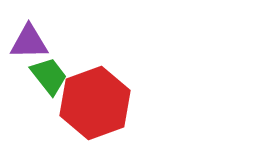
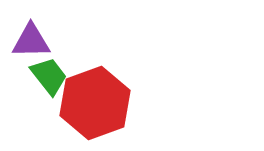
purple triangle: moved 2 px right, 1 px up
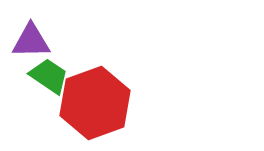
green trapezoid: rotated 18 degrees counterclockwise
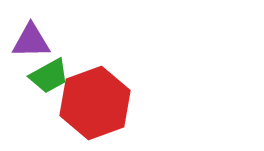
green trapezoid: rotated 117 degrees clockwise
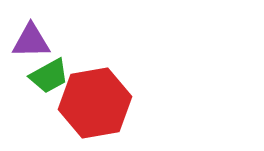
red hexagon: rotated 10 degrees clockwise
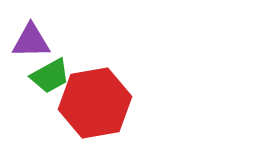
green trapezoid: moved 1 px right
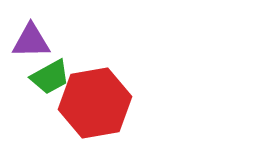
green trapezoid: moved 1 px down
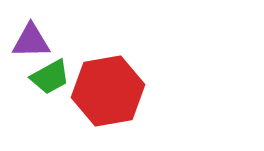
red hexagon: moved 13 px right, 12 px up
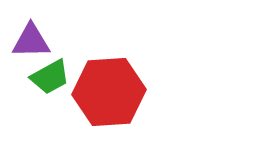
red hexagon: moved 1 px right, 1 px down; rotated 6 degrees clockwise
